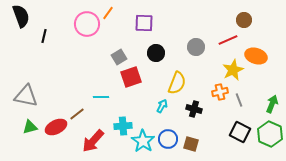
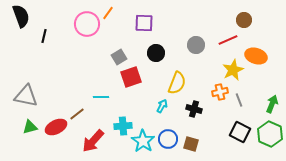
gray circle: moved 2 px up
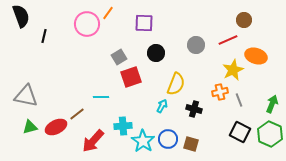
yellow semicircle: moved 1 px left, 1 px down
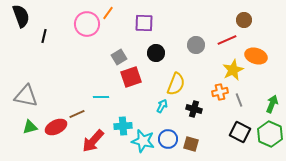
red line: moved 1 px left
brown line: rotated 14 degrees clockwise
cyan star: rotated 20 degrees counterclockwise
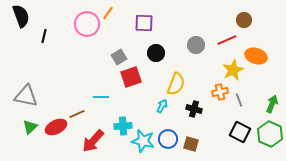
green triangle: rotated 28 degrees counterclockwise
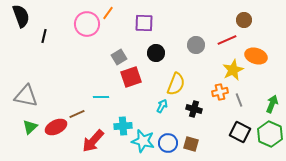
blue circle: moved 4 px down
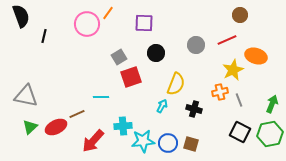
brown circle: moved 4 px left, 5 px up
green hexagon: rotated 25 degrees clockwise
cyan star: rotated 20 degrees counterclockwise
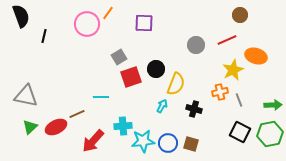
black circle: moved 16 px down
green arrow: moved 1 px right, 1 px down; rotated 66 degrees clockwise
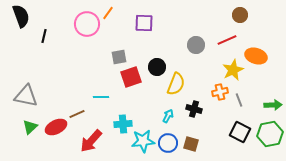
gray square: rotated 21 degrees clockwise
black circle: moved 1 px right, 2 px up
cyan arrow: moved 6 px right, 10 px down
cyan cross: moved 2 px up
red arrow: moved 2 px left
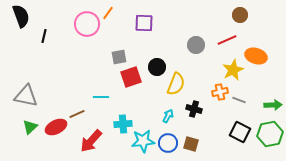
gray line: rotated 48 degrees counterclockwise
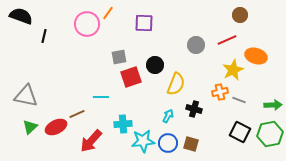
black semicircle: rotated 50 degrees counterclockwise
black circle: moved 2 px left, 2 px up
